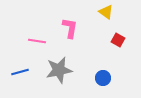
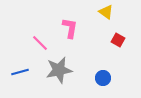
pink line: moved 3 px right, 2 px down; rotated 36 degrees clockwise
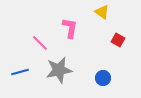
yellow triangle: moved 4 px left
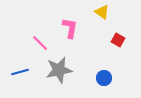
blue circle: moved 1 px right
